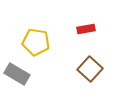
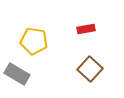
yellow pentagon: moved 2 px left, 1 px up
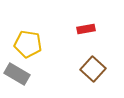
yellow pentagon: moved 6 px left, 3 px down
brown square: moved 3 px right
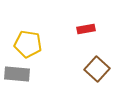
brown square: moved 4 px right
gray rectangle: rotated 25 degrees counterclockwise
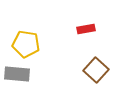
yellow pentagon: moved 2 px left
brown square: moved 1 px left, 1 px down
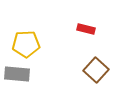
red rectangle: rotated 24 degrees clockwise
yellow pentagon: rotated 12 degrees counterclockwise
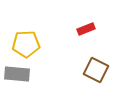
red rectangle: rotated 36 degrees counterclockwise
brown square: rotated 15 degrees counterclockwise
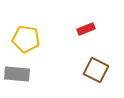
yellow pentagon: moved 5 px up; rotated 12 degrees clockwise
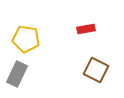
red rectangle: rotated 12 degrees clockwise
gray rectangle: rotated 70 degrees counterclockwise
